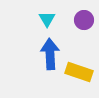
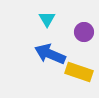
purple circle: moved 12 px down
blue arrow: rotated 64 degrees counterclockwise
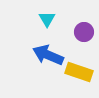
blue arrow: moved 2 px left, 1 px down
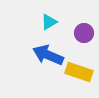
cyan triangle: moved 2 px right, 3 px down; rotated 30 degrees clockwise
purple circle: moved 1 px down
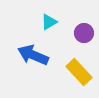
blue arrow: moved 15 px left
yellow rectangle: rotated 28 degrees clockwise
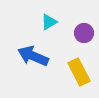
blue arrow: moved 1 px down
yellow rectangle: rotated 16 degrees clockwise
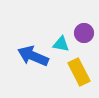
cyan triangle: moved 12 px right, 22 px down; rotated 42 degrees clockwise
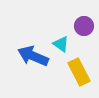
purple circle: moved 7 px up
cyan triangle: rotated 24 degrees clockwise
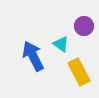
blue arrow: rotated 40 degrees clockwise
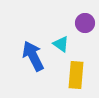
purple circle: moved 1 px right, 3 px up
yellow rectangle: moved 3 px left, 3 px down; rotated 32 degrees clockwise
